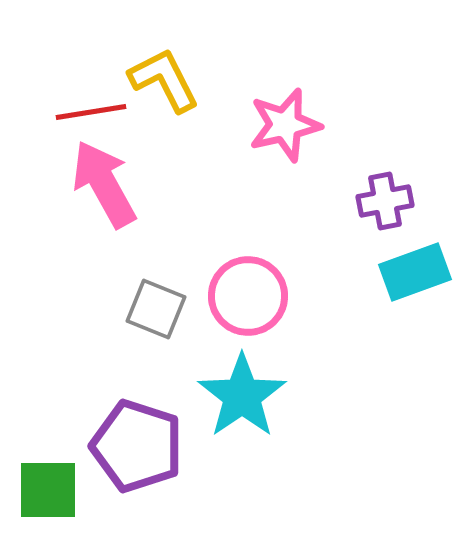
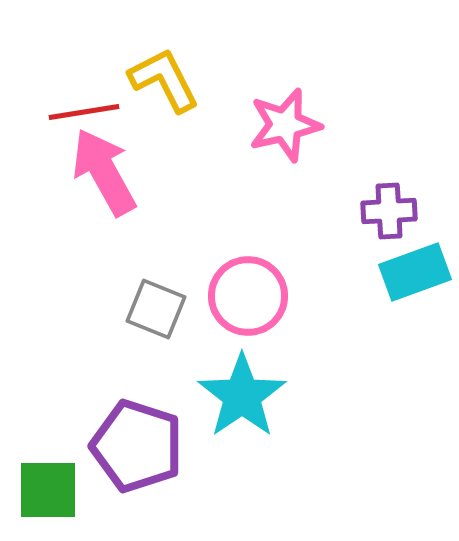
red line: moved 7 px left
pink arrow: moved 12 px up
purple cross: moved 4 px right, 10 px down; rotated 8 degrees clockwise
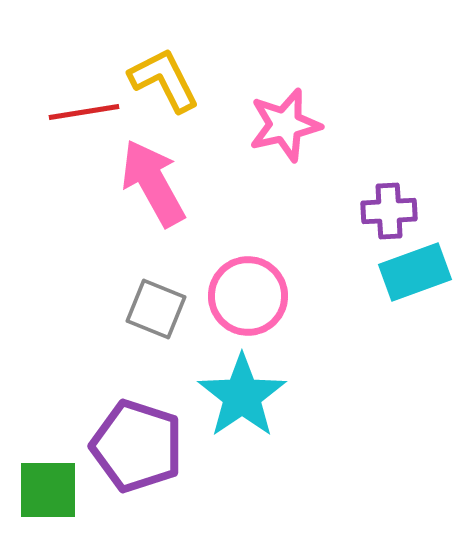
pink arrow: moved 49 px right, 11 px down
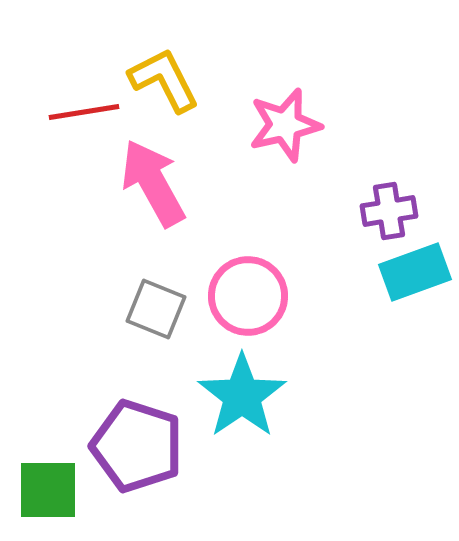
purple cross: rotated 6 degrees counterclockwise
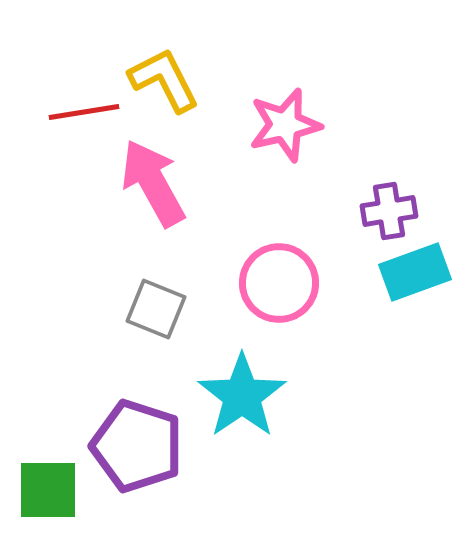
pink circle: moved 31 px right, 13 px up
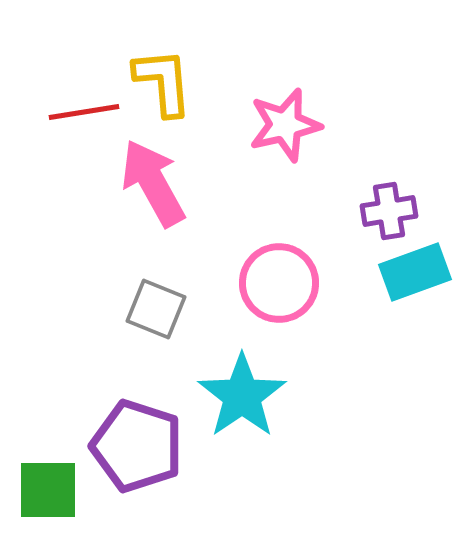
yellow L-shape: moved 1 px left, 2 px down; rotated 22 degrees clockwise
